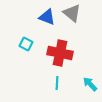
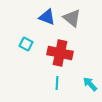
gray triangle: moved 5 px down
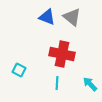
gray triangle: moved 1 px up
cyan square: moved 7 px left, 26 px down
red cross: moved 2 px right, 1 px down
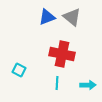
blue triangle: rotated 42 degrees counterclockwise
cyan arrow: moved 2 px left, 1 px down; rotated 133 degrees clockwise
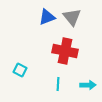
gray triangle: rotated 12 degrees clockwise
red cross: moved 3 px right, 3 px up
cyan square: moved 1 px right
cyan line: moved 1 px right, 1 px down
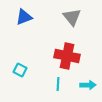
blue triangle: moved 23 px left
red cross: moved 2 px right, 5 px down
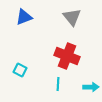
red cross: rotated 10 degrees clockwise
cyan arrow: moved 3 px right, 2 px down
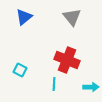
blue triangle: rotated 18 degrees counterclockwise
red cross: moved 4 px down
cyan line: moved 4 px left
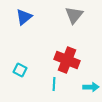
gray triangle: moved 2 px right, 2 px up; rotated 18 degrees clockwise
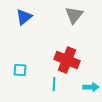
cyan square: rotated 24 degrees counterclockwise
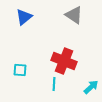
gray triangle: rotated 36 degrees counterclockwise
red cross: moved 3 px left, 1 px down
cyan arrow: rotated 42 degrees counterclockwise
